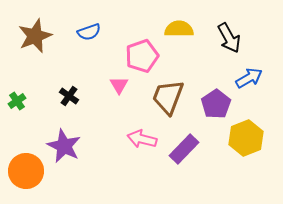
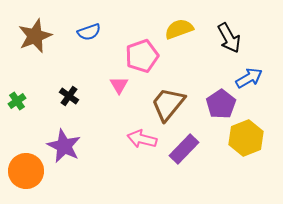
yellow semicircle: rotated 20 degrees counterclockwise
brown trapezoid: moved 7 px down; rotated 18 degrees clockwise
purple pentagon: moved 5 px right
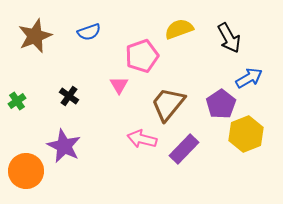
yellow hexagon: moved 4 px up
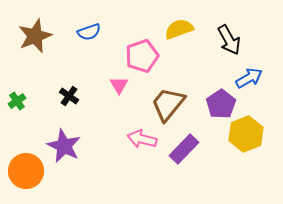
black arrow: moved 2 px down
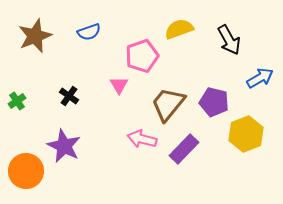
blue arrow: moved 11 px right
purple pentagon: moved 7 px left, 2 px up; rotated 24 degrees counterclockwise
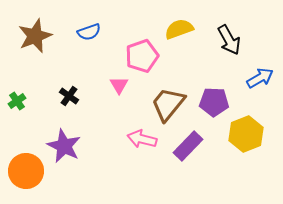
purple pentagon: rotated 12 degrees counterclockwise
purple rectangle: moved 4 px right, 3 px up
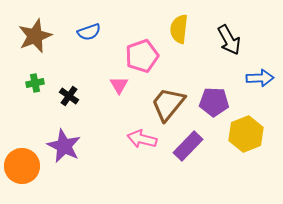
yellow semicircle: rotated 64 degrees counterclockwise
blue arrow: rotated 28 degrees clockwise
green cross: moved 18 px right, 18 px up; rotated 24 degrees clockwise
orange circle: moved 4 px left, 5 px up
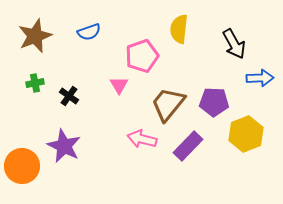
black arrow: moved 5 px right, 4 px down
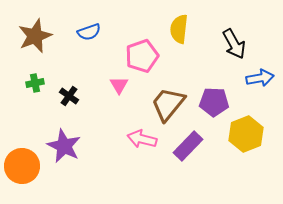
blue arrow: rotated 8 degrees counterclockwise
